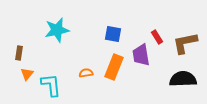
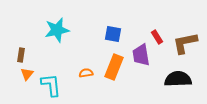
brown rectangle: moved 2 px right, 2 px down
black semicircle: moved 5 px left
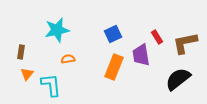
blue square: rotated 36 degrees counterclockwise
brown rectangle: moved 3 px up
orange semicircle: moved 18 px left, 14 px up
black semicircle: rotated 36 degrees counterclockwise
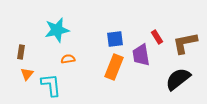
blue square: moved 2 px right, 5 px down; rotated 18 degrees clockwise
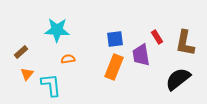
cyan star: rotated 15 degrees clockwise
brown L-shape: rotated 68 degrees counterclockwise
brown rectangle: rotated 40 degrees clockwise
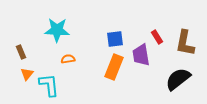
brown rectangle: rotated 72 degrees counterclockwise
cyan L-shape: moved 2 px left
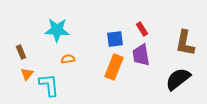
red rectangle: moved 15 px left, 8 px up
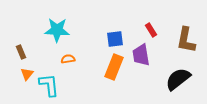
red rectangle: moved 9 px right, 1 px down
brown L-shape: moved 1 px right, 3 px up
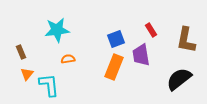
cyan star: rotated 10 degrees counterclockwise
blue square: moved 1 px right; rotated 12 degrees counterclockwise
black semicircle: moved 1 px right
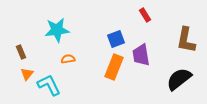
red rectangle: moved 6 px left, 15 px up
cyan L-shape: rotated 20 degrees counterclockwise
